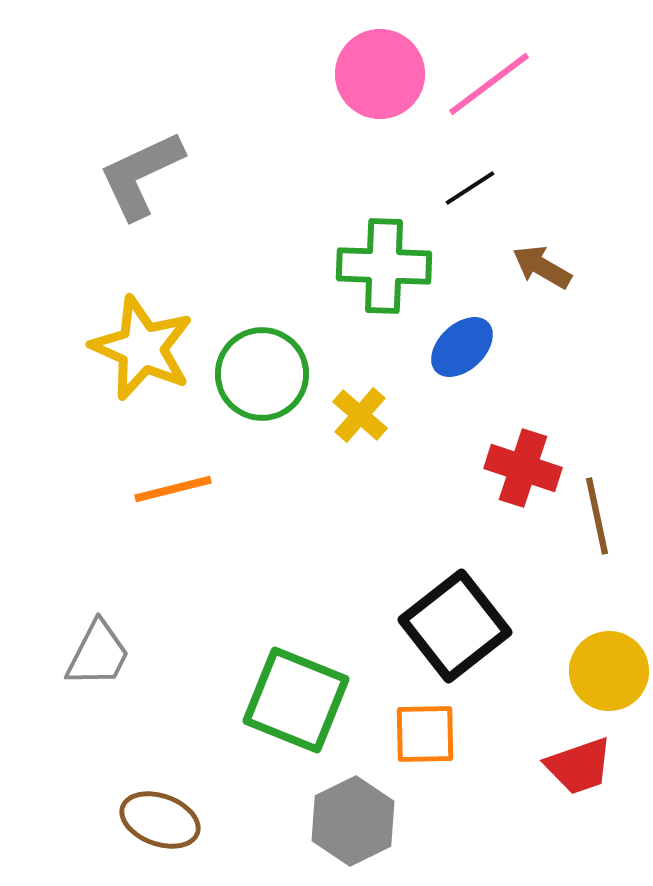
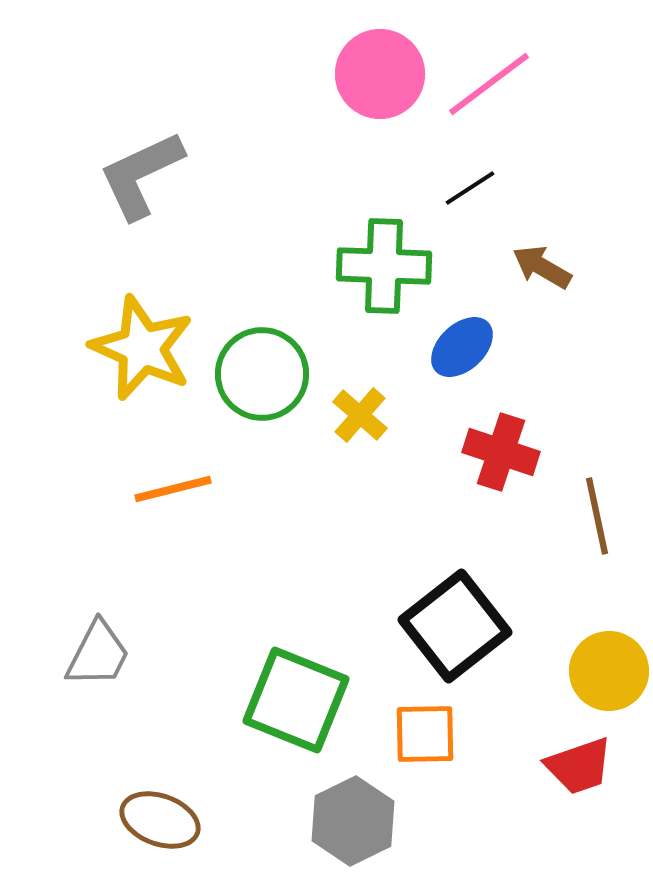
red cross: moved 22 px left, 16 px up
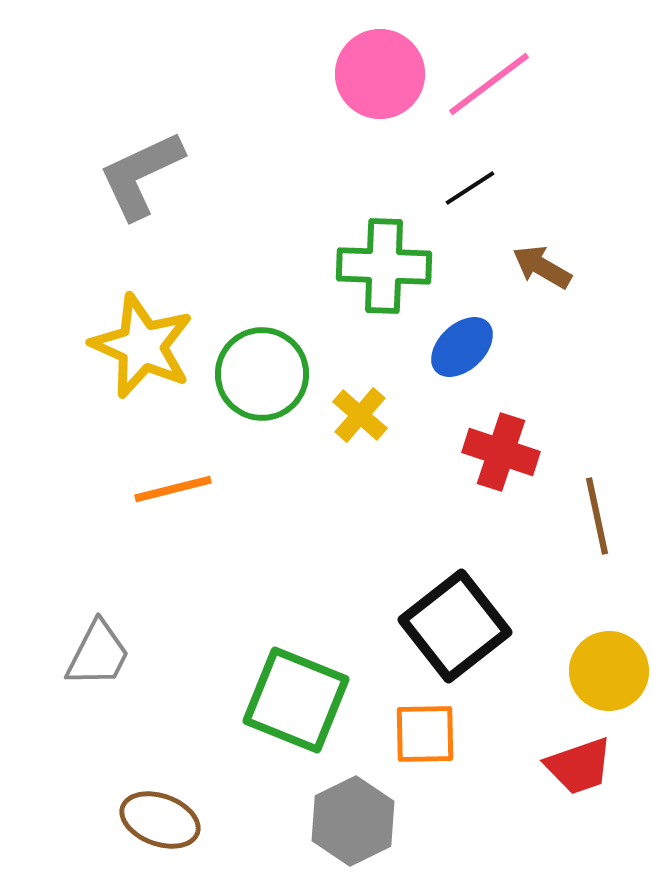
yellow star: moved 2 px up
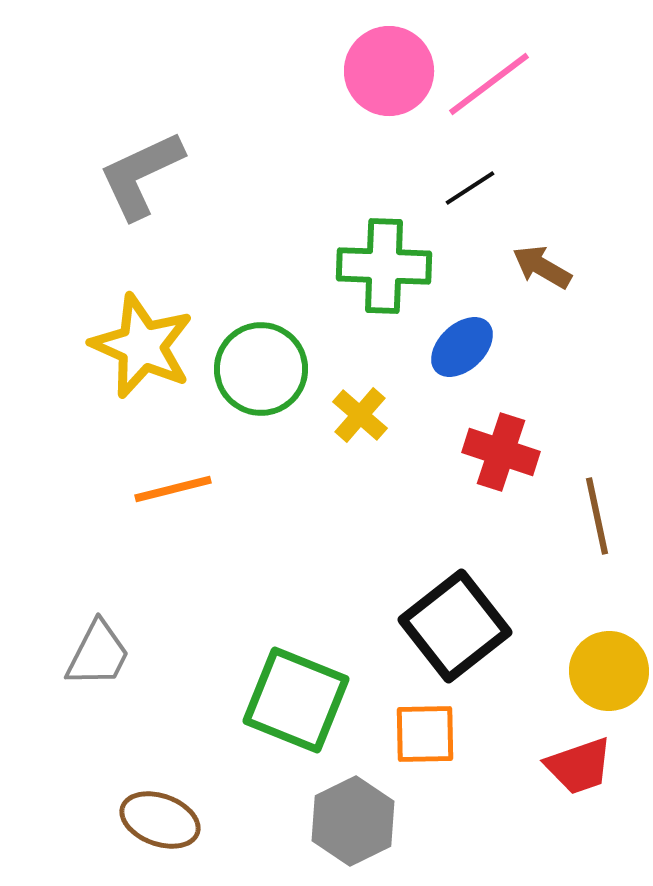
pink circle: moved 9 px right, 3 px up
green circle: moved 1 px left, 5 px up
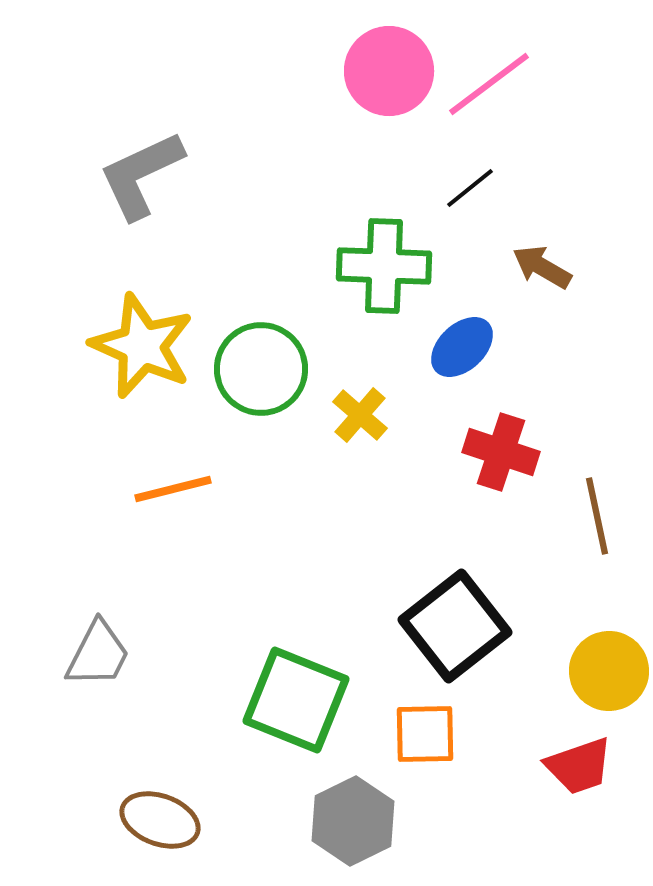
black line: rotated 6 degrees counterclockwise
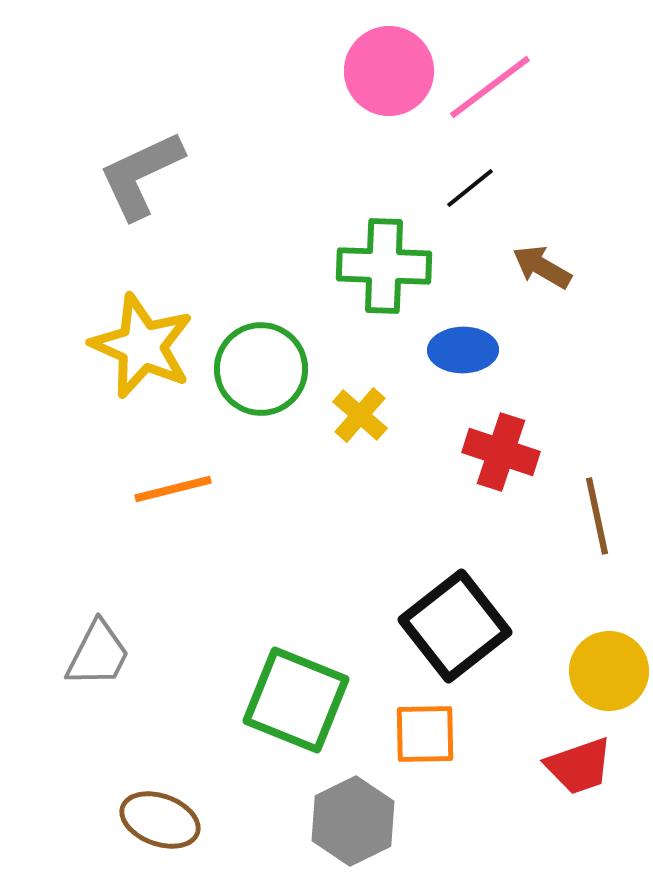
pink line: moved 1 px right, 3 px down
blue ellipse: moved 1 px right, 3 px down; rotated 42 degrees clockwise
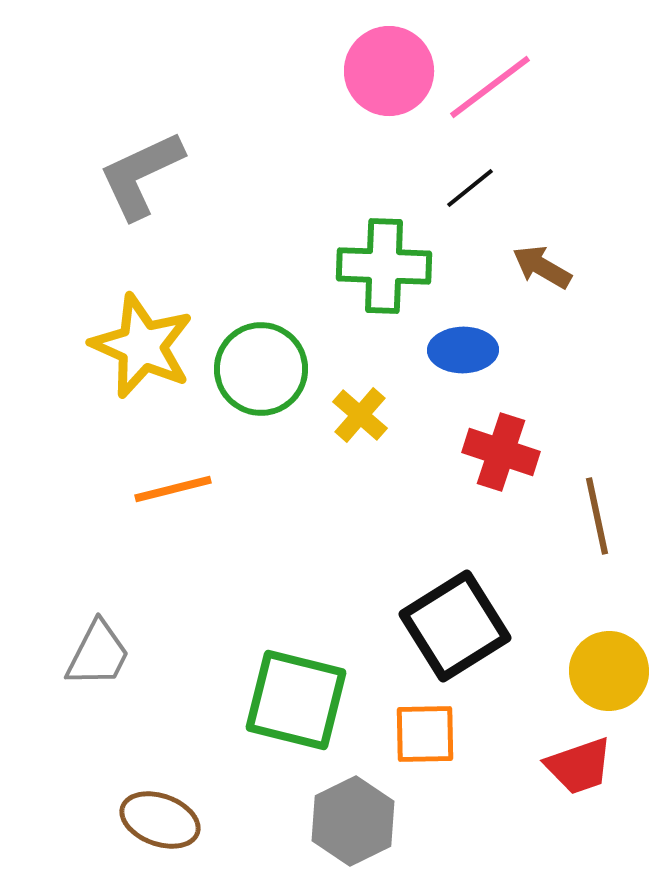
black square: rotated 6 degrees clockwise
green square: rotated 8 degrees counterclockwise
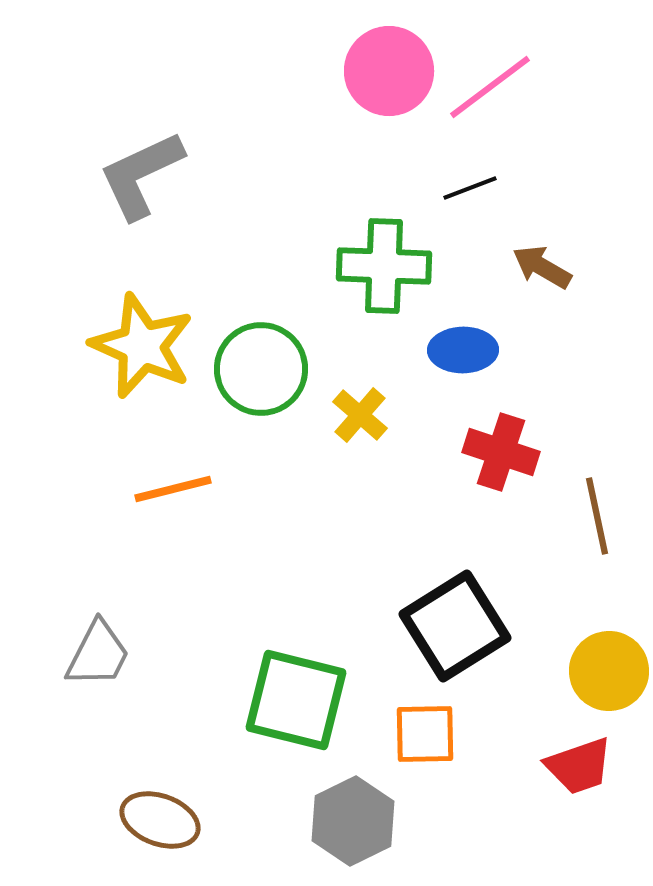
black line: rotated 18 degrees clockwise
